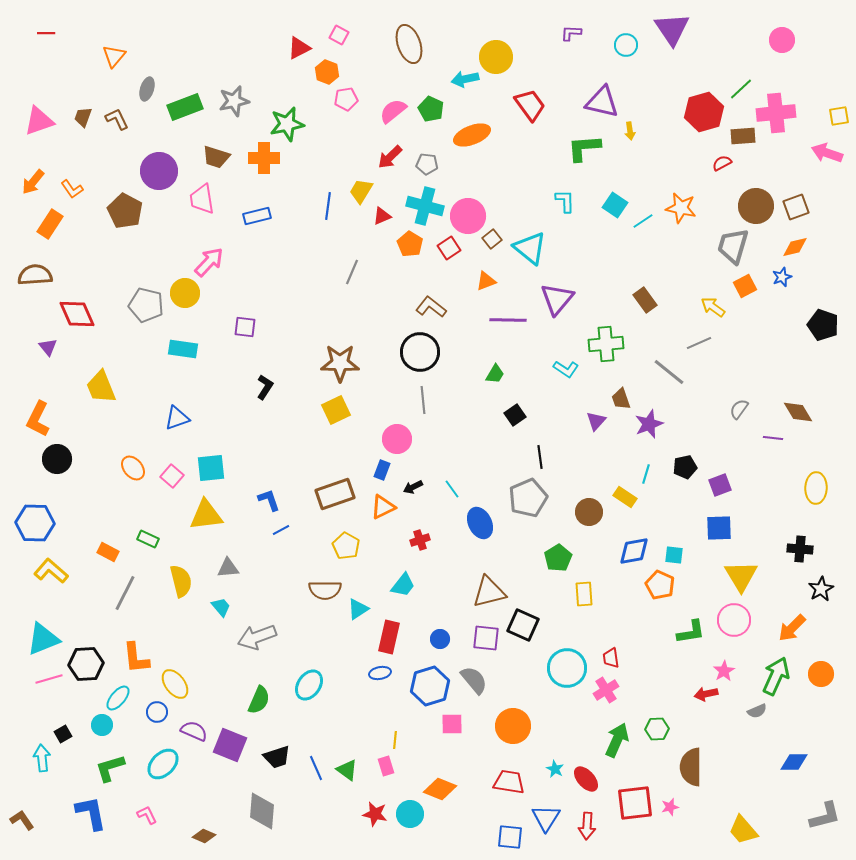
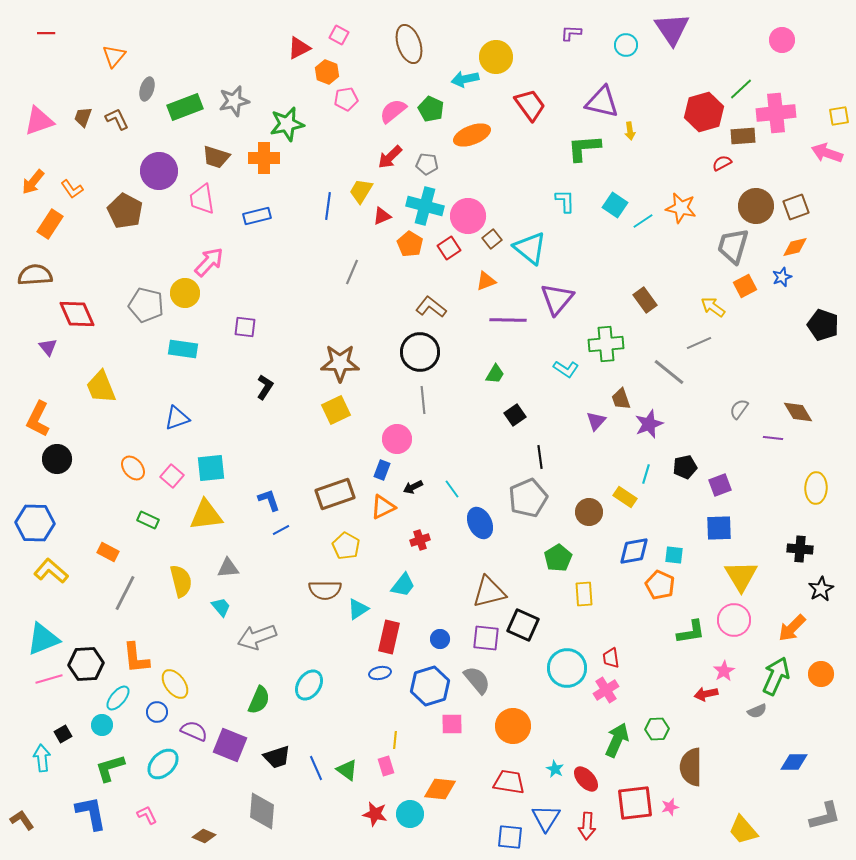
green rectangle at (148, 539): moved 19 px up
gray semicircle at (474, 680): moved 3 px right
orange diamond at (440, 789): rotated 16 degrees counterclockwise
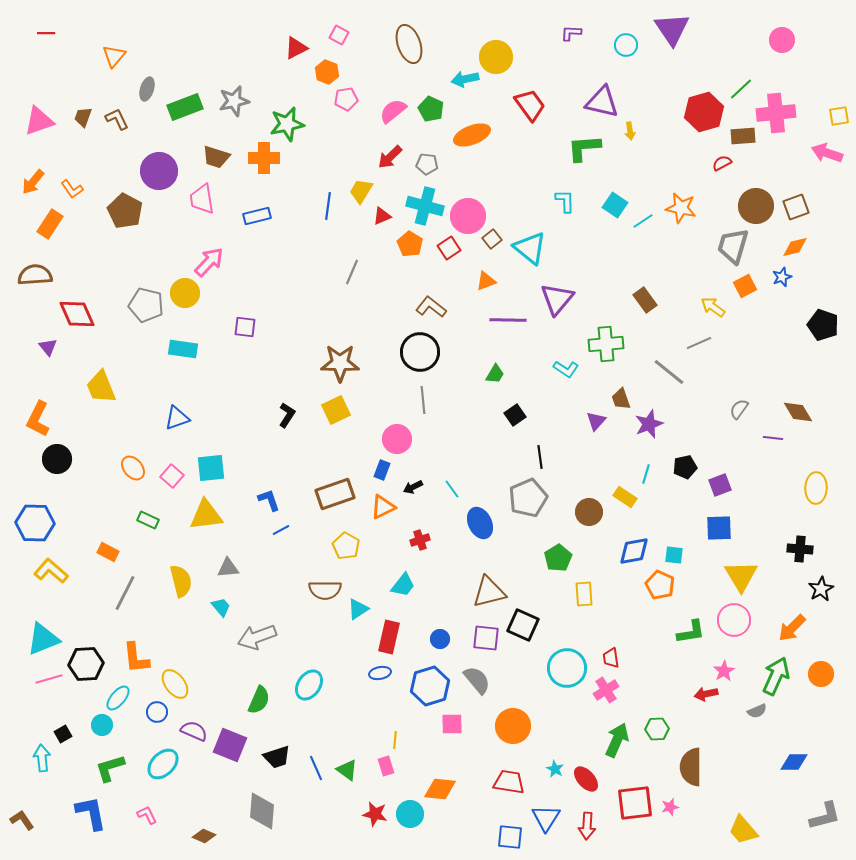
red triangle at (299, 48): moved 3 px left
black L-shape at (265, 387): moved 22 px right, 28 px down
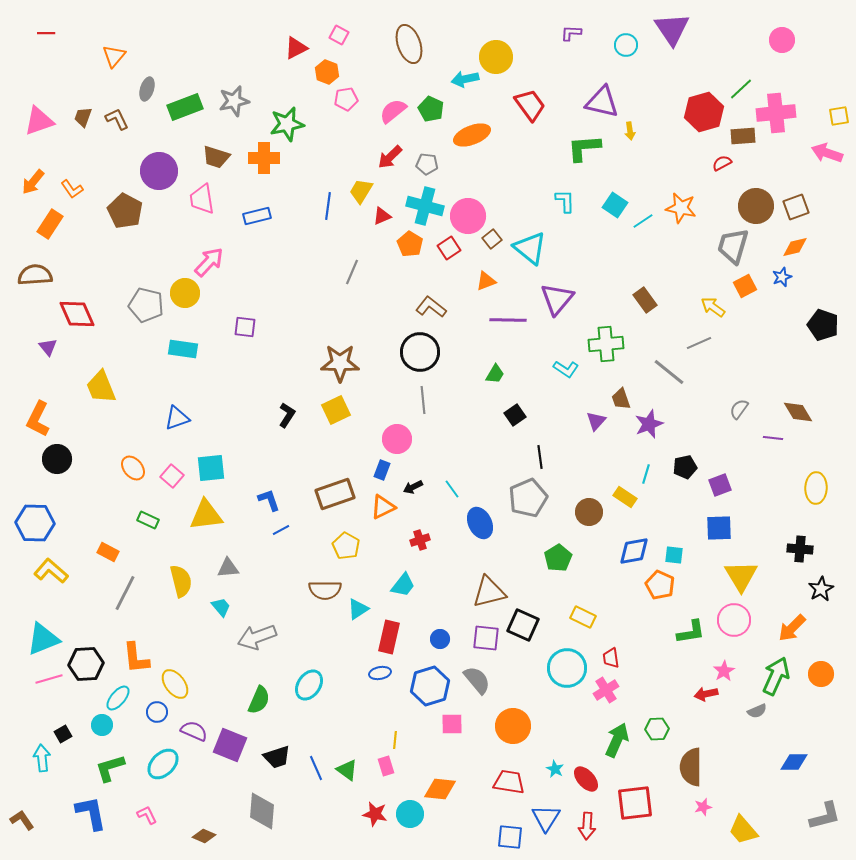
yellow rectangle at (584, 594): moved 1 px left, 23 px down; rotated 60 degrees counterclockwise
pink star at (670, 807): moved 33 px right
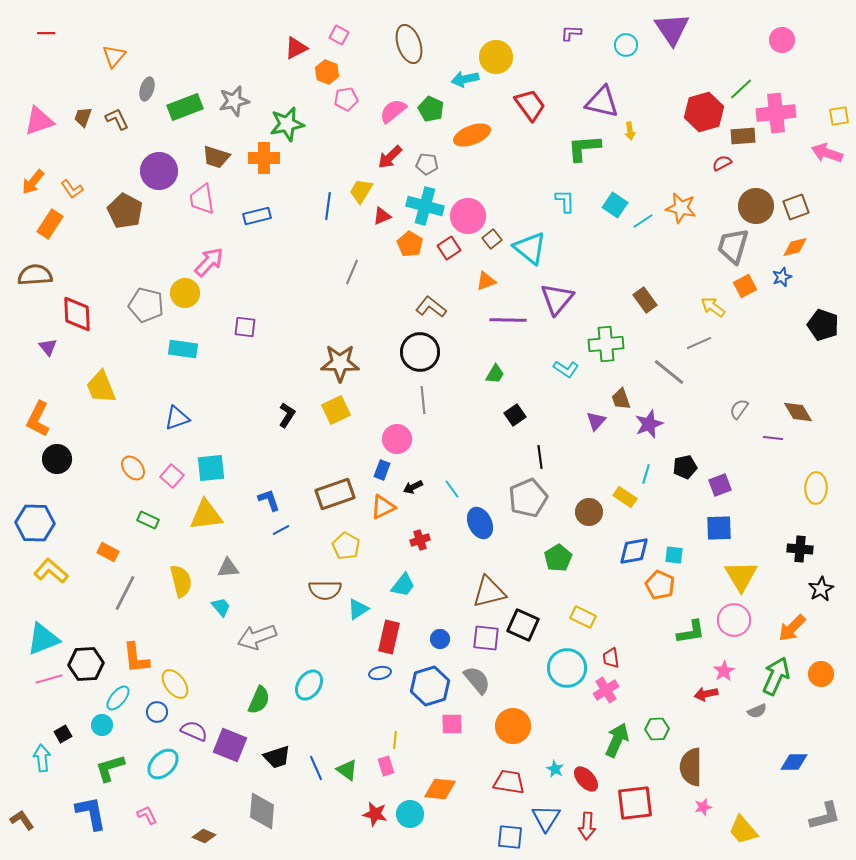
red diamond at (77, 314): rotated 21 degrees clockwise
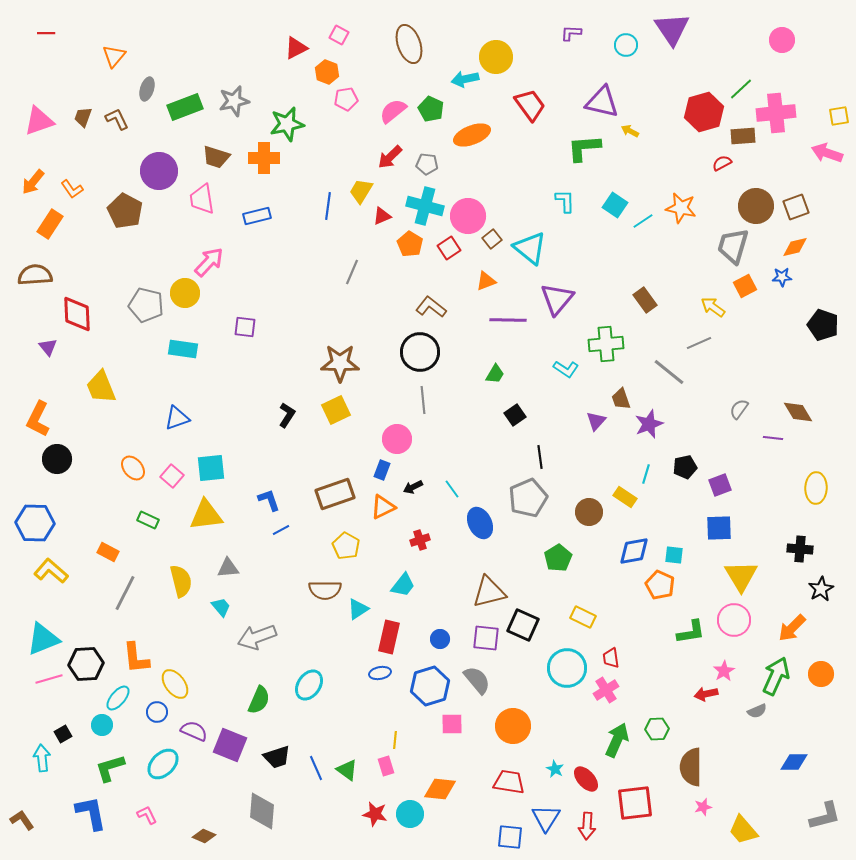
yellow arrow at (630, 131): rotated 126 degrees clockwise
blue star at (782, 277): rotated 18 degrees clockwise
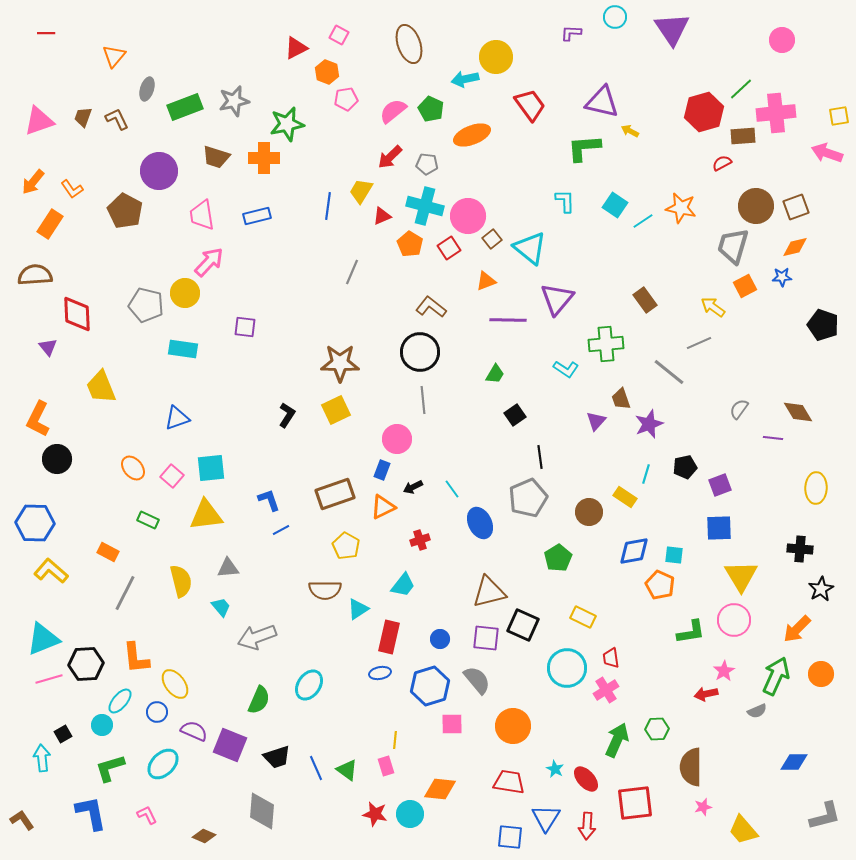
cyan circle at (626, 45): moved 11 px left, 28 px up
pink trapezoid at (202, 199): moved 16 px down
orange arrow at (792, 628): moved 5 px right, 1 px down
cyan ellipse at (118, 698): moved 2 px right, 3 px down
